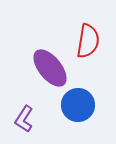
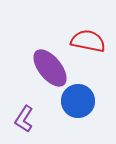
red semicircle: rotated 88 degrees counterclockwise
blue circle: moved 4 px up
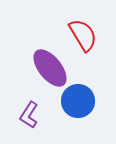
red semicircle: moved 5 px left, 6 px up; rotated 48 degrees clockwise
purple L-shape: moved 5 px right, 4 px up
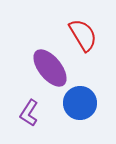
blue circle: moved 2 px right, 2 px down
purple L-shape: moved 2 px up
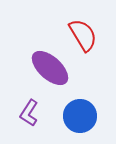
purple ellipse: rotated 9 degrees counterclockwise
blue circle: moved 13 px down
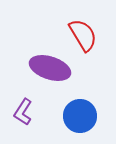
purple ellipse: rotated 24 degrees counterclockwise
purple L-shape: moved 6 px left, 1 px up
